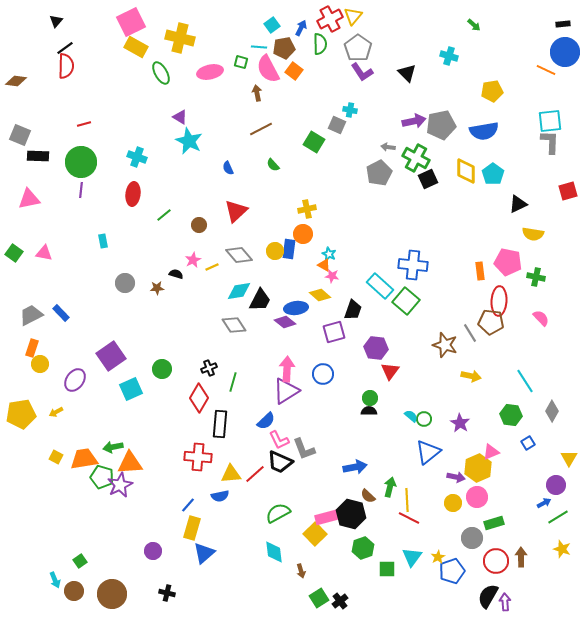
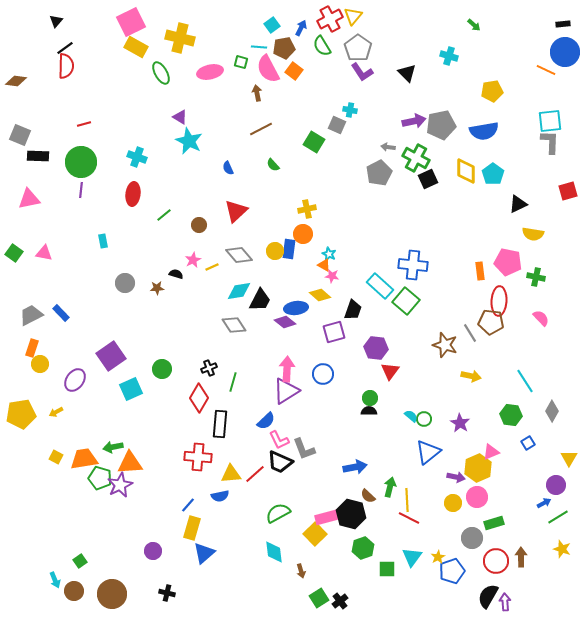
green semicircle at (320, 44): moved 2 px right, 2 px down; rotated 150 degrees clockwise
green pentagon at (102, 477): moved 2 px left, 1 px down
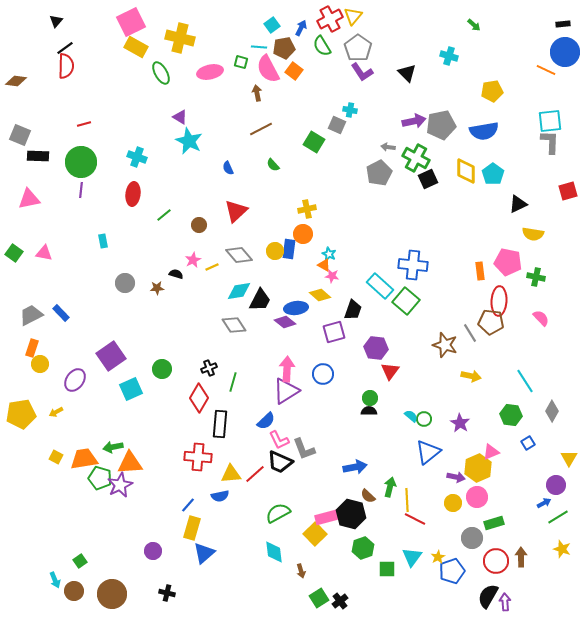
red line at (409, 518): moved 6 px right, 1 px down
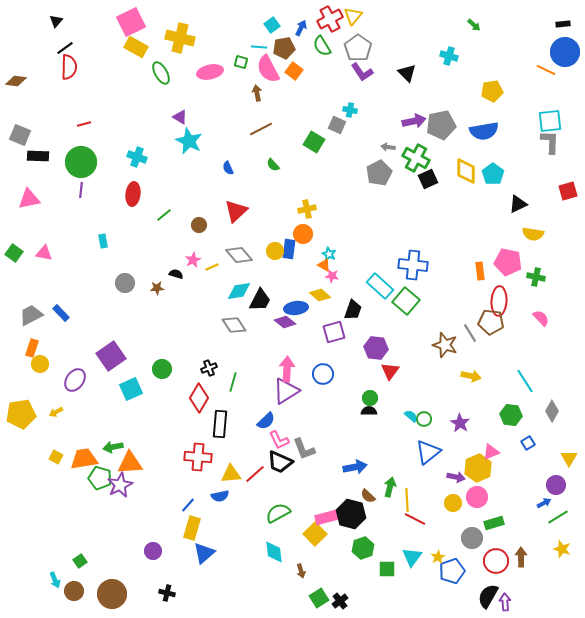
red semicircle at (66, 66): moved 3 px right, 1 px down
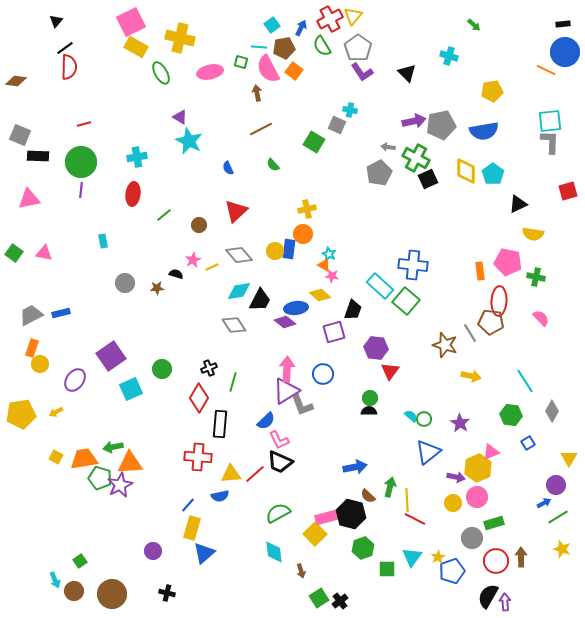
cyan cross at (137, 157): rotated 30 degrees counterclockwise
blue rectangle at (61, 313): rotated 60 degrees counterclockwise
gray L-shape at (304, 449): moved 2 px left, 44 px up
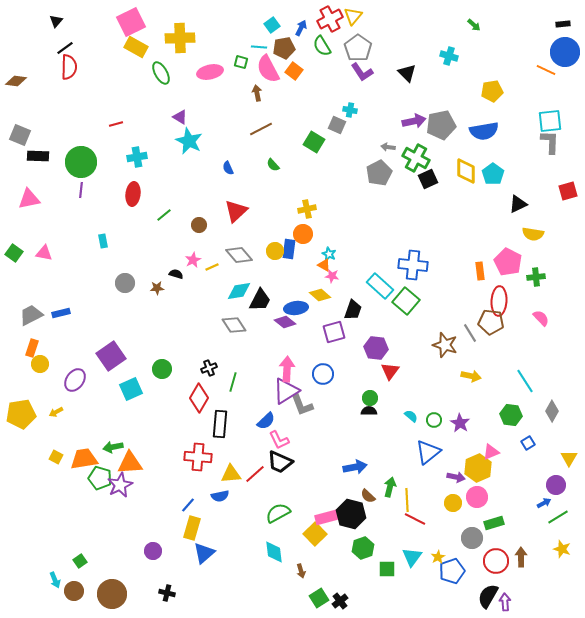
yellow cross at (180, 38): rotated 16 degrees counterclockwise
red line at (84, 124): moved 32 px right
pink pentagon at (508, 262): rotated 16 degrees clockwise
green cross at (536, 277): rotated 18 degrees counterclockwise
green circle at (424, 419): moved 10 px right, 1 px down
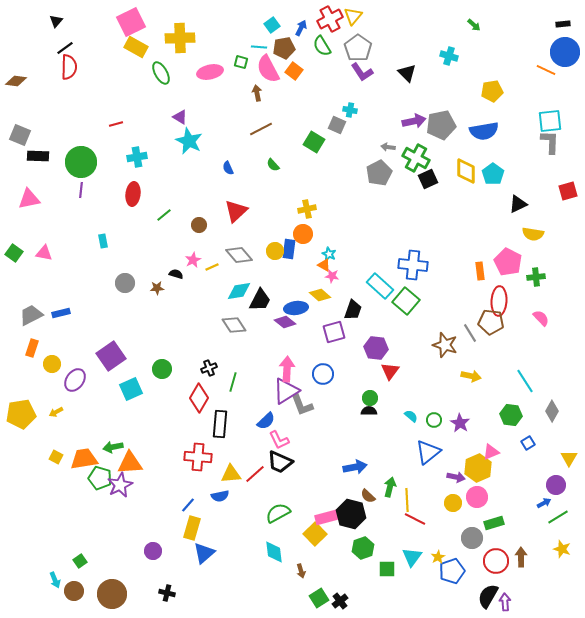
yellow circle at (40, 364): moved 12 px right
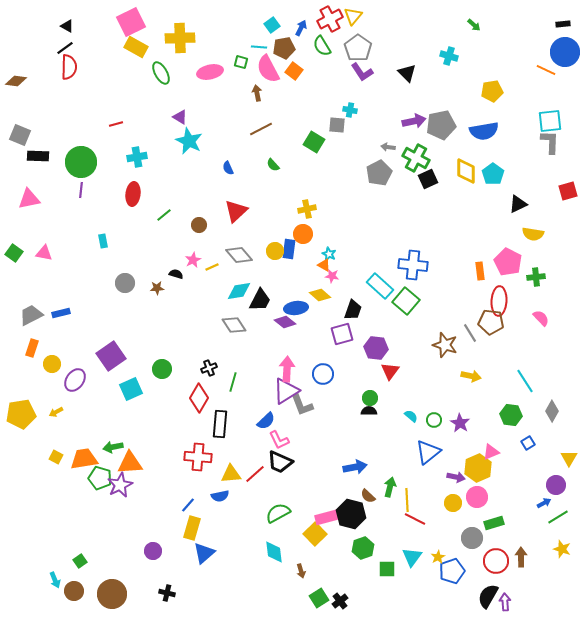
black triangle at (56, 21): moved 11 px right, 5 px down; rotated 40 degrees counterclockwise
gray square at (337, 125): rotated 18 degrees counterclockwise
purple square at (334, 332): moved 8 px right, 2 px down
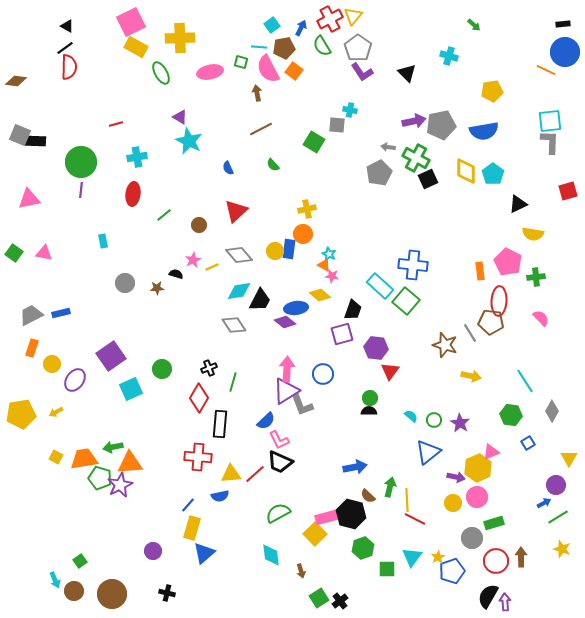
black rectangle at (38, 156): moved 3 px left, 15 px up
cyan diamond at (274, 552): moved 3 px left, 3 px down
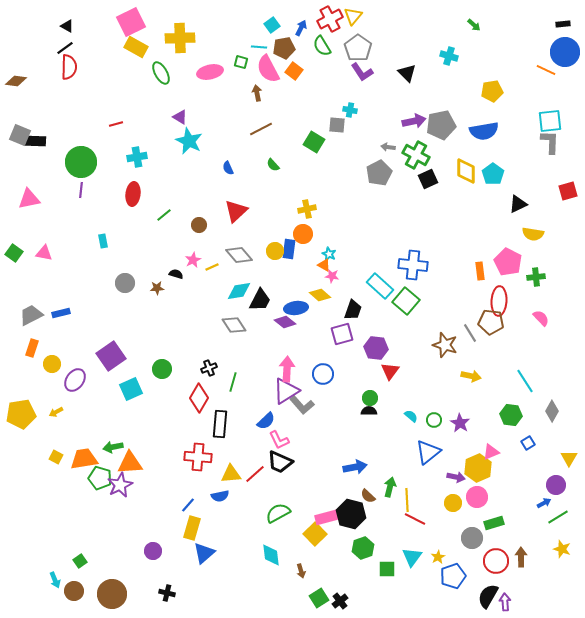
green cross at (416, 158): moved 3 px up
gray L-shape at (302, 405): rotated 20 degrees counterclockwise
blue pentagon at (452, 571): moved 1 px right, 5 px down
